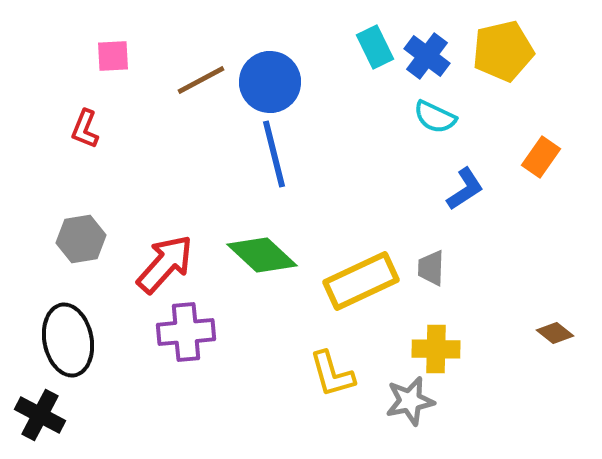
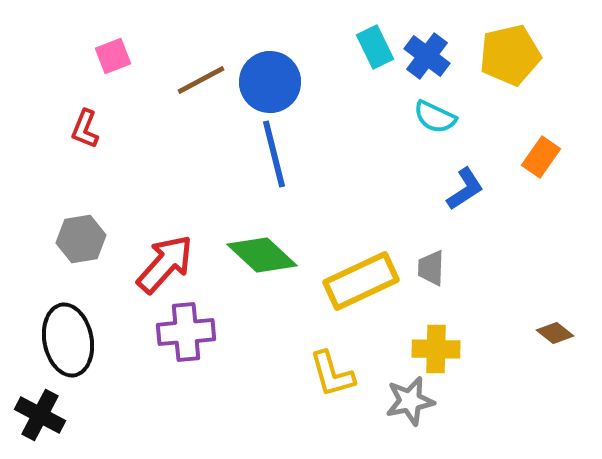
yellow pentagon: moved 7 px right, 4 px down
pink square: rotated 18 degrees counterclockwise
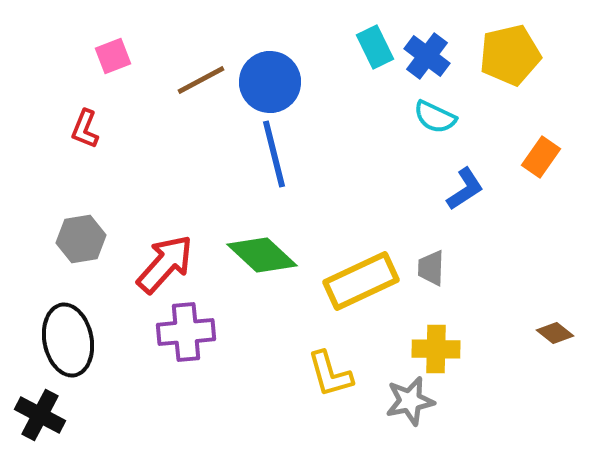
yellow L-shape: moved 2 px left
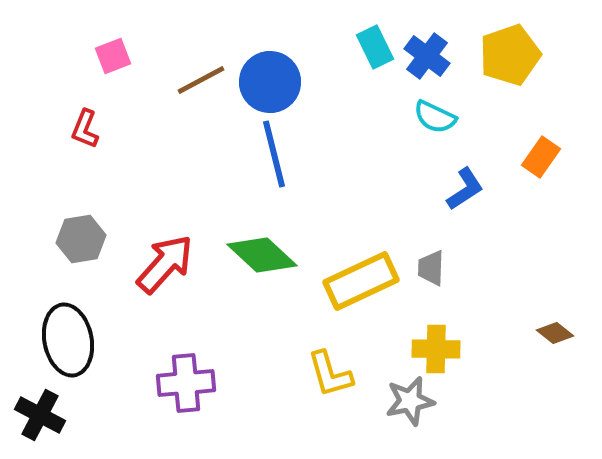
yellow pentagon: rotated 6 degrees counterclockwise
purple cross: moved 51 px down
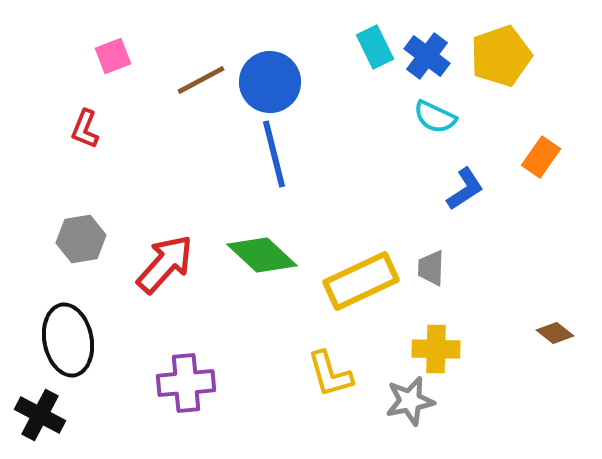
yellow pentagon: moved 9 px left, 1 px down
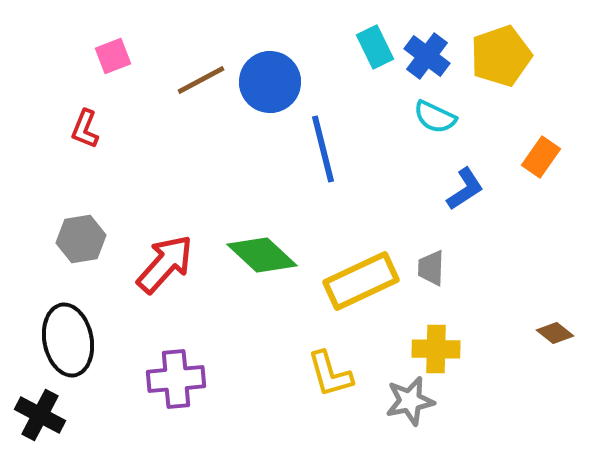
blue line: moved 49 px right, 5 px up
purple cross: moved 10 px left, 4 px up
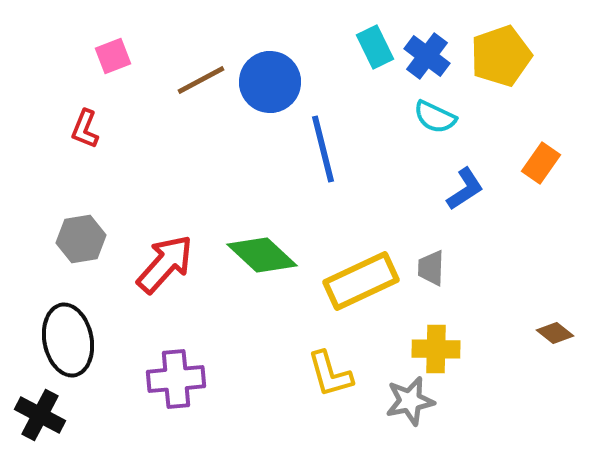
orange rectangle: moved 6 px down
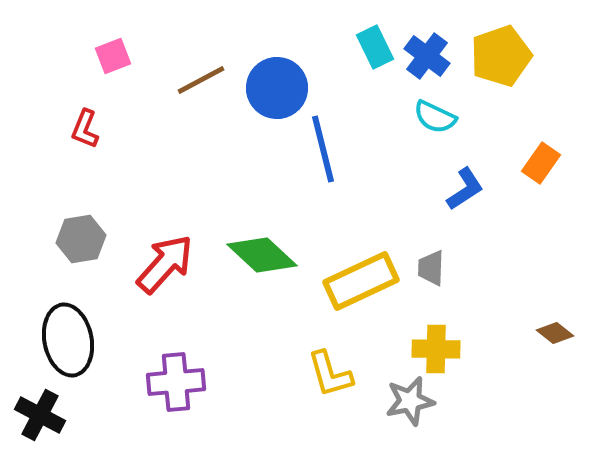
blue circle: moved 7 px right, 6 px down
purple cross: moved 3 px down
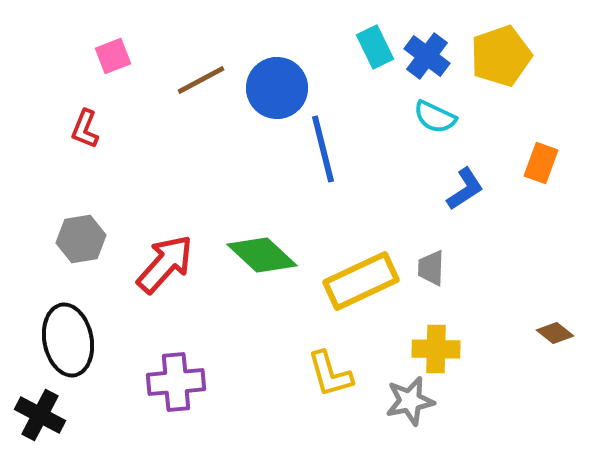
orange rectangle: rotated 15 degrees counterclockwise
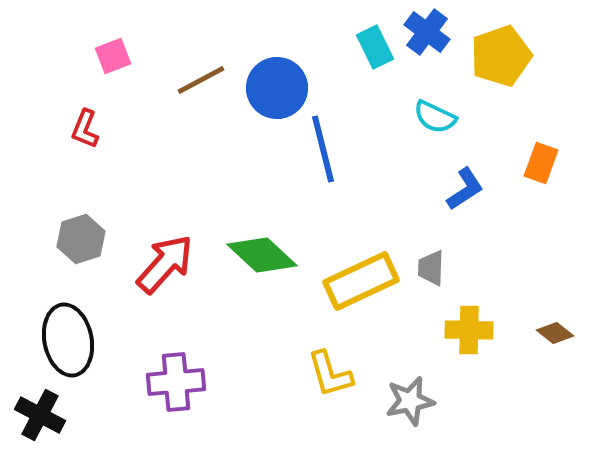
blue cross: moved 24 px up
gray hexagon: rotated 9 degrees counterclockwise
yellow cross: moved 33 px right, 19 px up
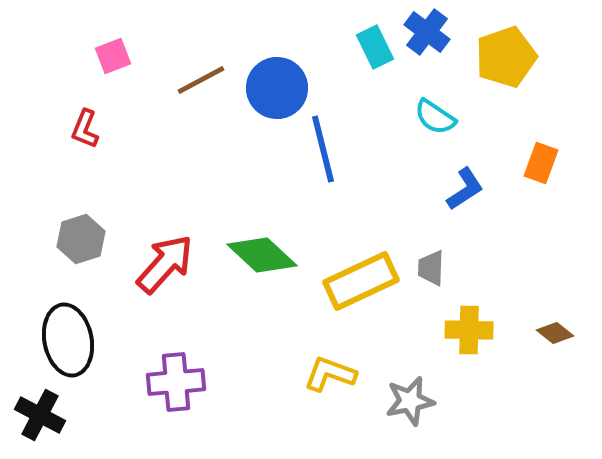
yellow pentagon: moved 5 px right, 1 px down
cyan semicircle: rotated 9 degrees clockwise
yellow L-shape: rotated 126 degrees clockwise
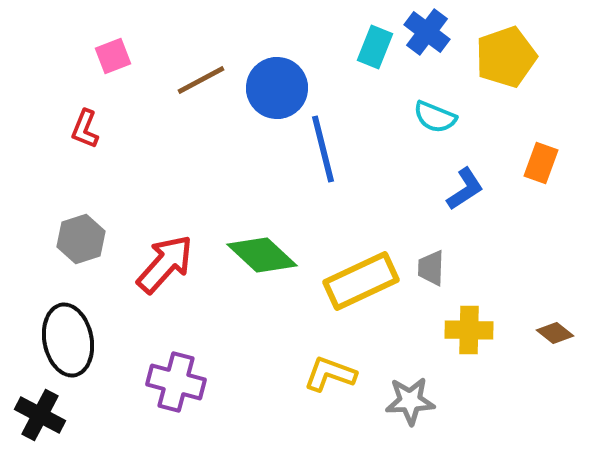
cyan rectangle: rotated 48 degrees clockwise
cyan semicircle: rotated 12 degrees counterclockwise
purple cross: rotated 20 degrees clockwise
gray star: rotated 9 degrees clockwise
